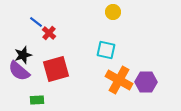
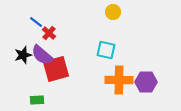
purple semicircle: moved 23 px right, 16 px up
orange cross: rotated 28 degrees counterclockwise
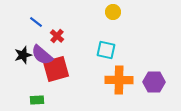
red cross: moved 8 px right, 3 px down
purple hexagon: moved 8 px right
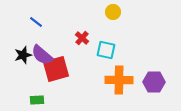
red cross: moved 25 px right, 2 px down
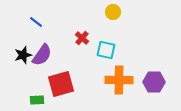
purple semicircle: rotated 95 degrees counterclockwise
red square: moved 5 px right, 15 px down
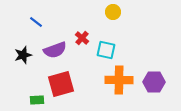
purple semicircle: moved 13 px right, 5 px up; rotated 35 degrees clockwise
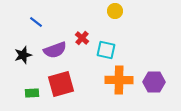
yellow circle: moved 2 px right, 1 px up
green rectangle: moved 5 px left, 7 px up
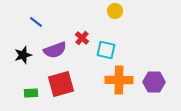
green rectangle: moved 1 px left
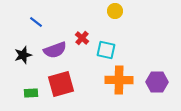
purple hexagon: moved 3 px right
